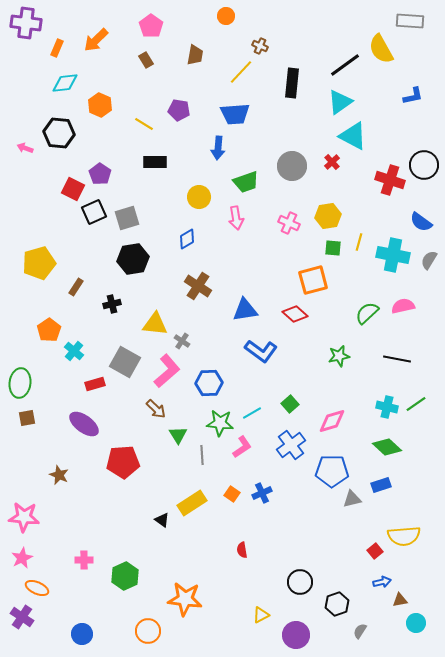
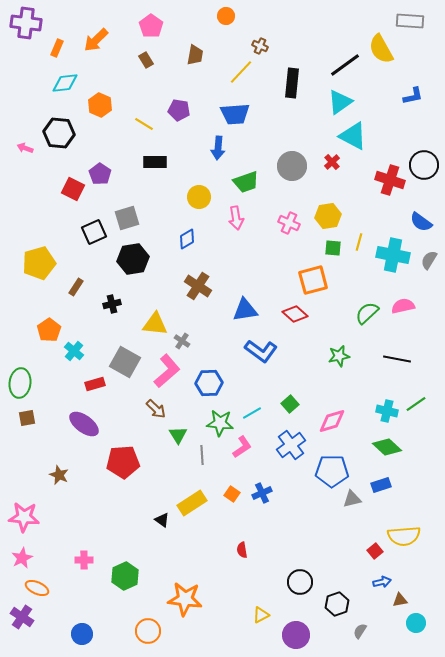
black square at (94, 212): moved 20 px down
cyan cross at (387, 407): moved 4 px down
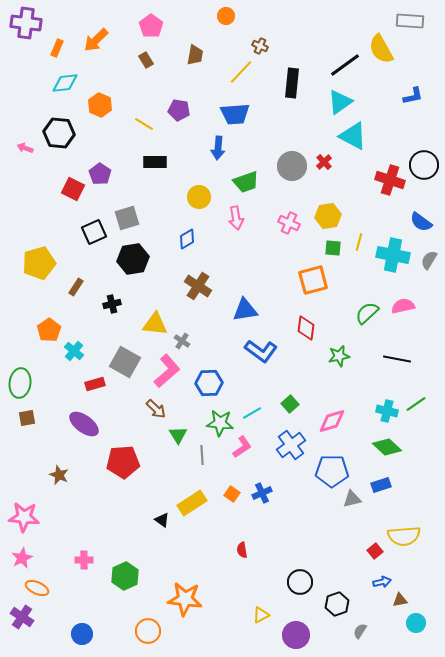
red cross at (332, 162): moved 8 px left
red diamond at (295, 314): moved 11 px right, 14 px down; rotated 55 degrees clockwise
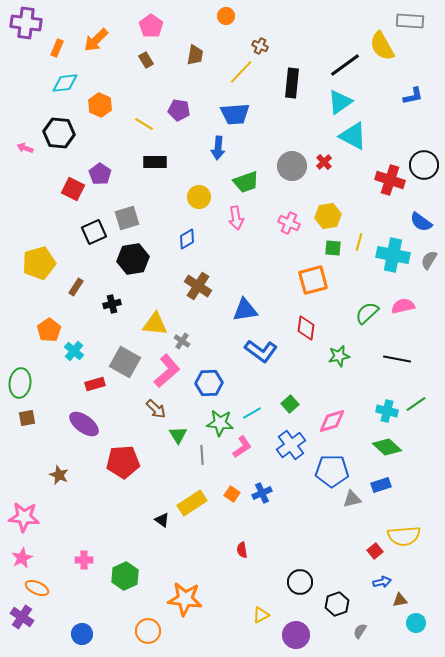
yellow semicircle at (381, 49): moved 1 px right, 3 px up
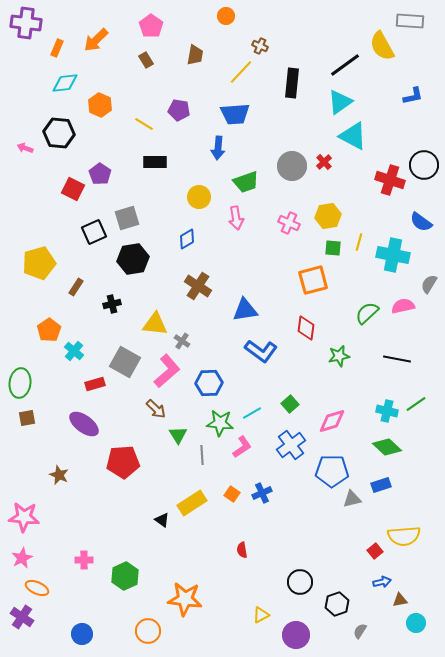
gray semicircle at (429, 260): moved 24 px down
